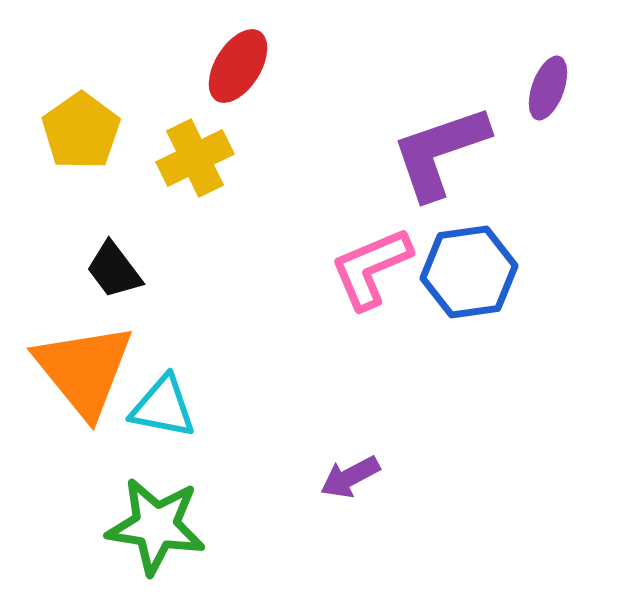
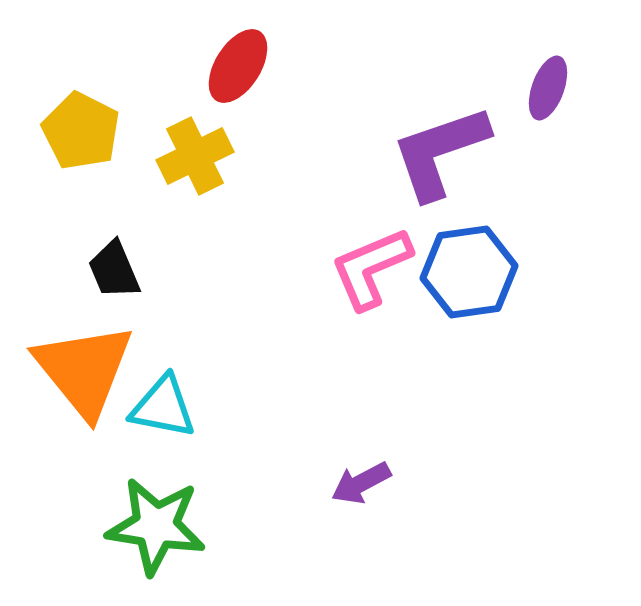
yellow pentagon: rotated 10 degrees counterclockwise
yellow cross: moved 2 px up
black trapezoid: rotated 14 degrees clockwise
purple arrow: moved 11 px right, 6 px down
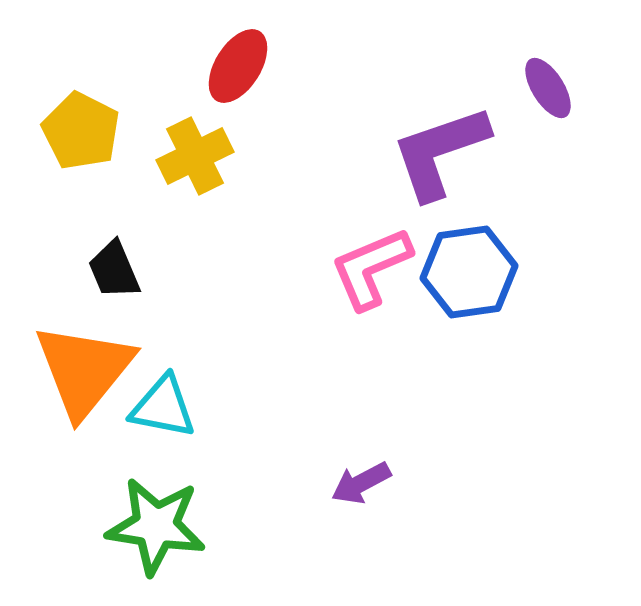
purple ellipse: rotated 52 degrees counterclockwise
orange triangle: rotated 18 degrees clockwise
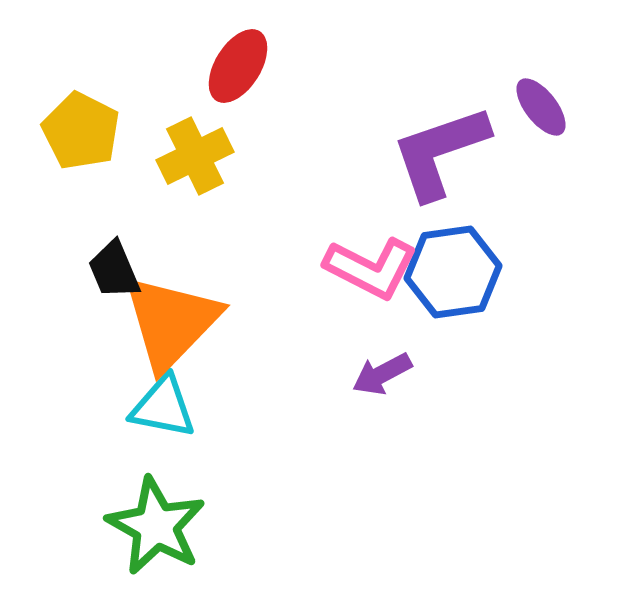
purple ellipse: moved 7 px left, 19 px down; rotated 6 degrees counterclockwise
pink L-shape: rotated 130 degrees counterclockwise
blue hexagon: moved 16 px left
orange triangle: moved 87 px right, 48 px up; rotated 5 degrees clockwise
purple arrow: moved 21 px right, 109 px up
green star: rotated 20 degrees clockwise
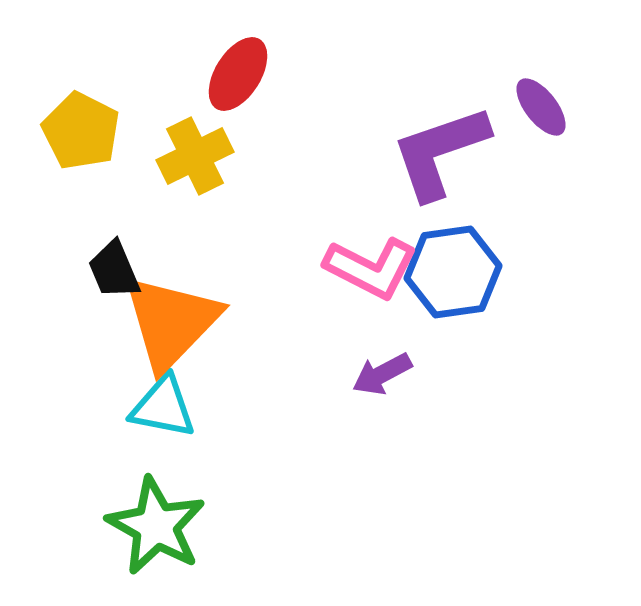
red ellipse: moved 8 px down
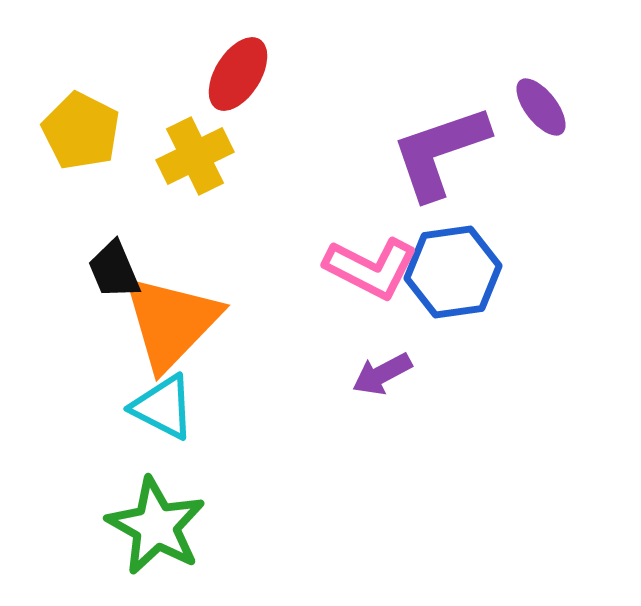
cyan triangle: rotated 16 degrees clockwise
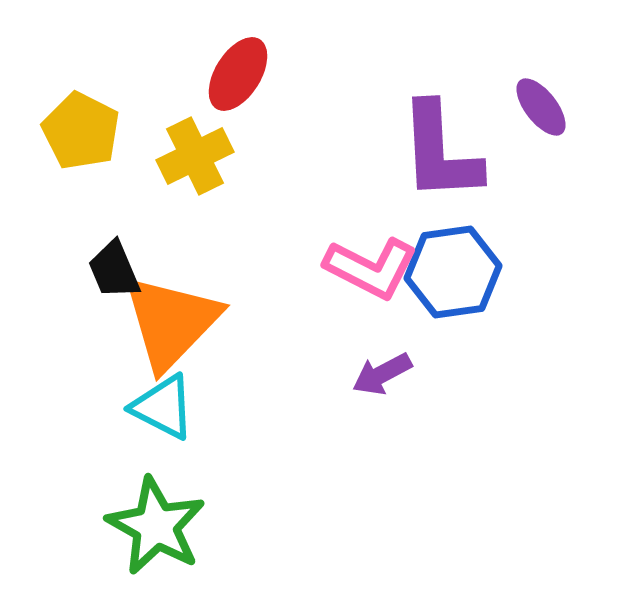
purple L-shape: rotated 74 degrees counterclockwise
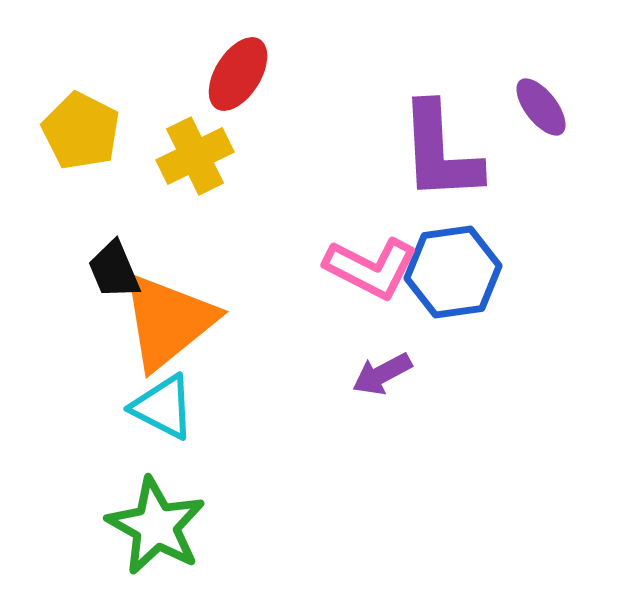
orange triangle: moved 3 px left, 1 px up; rotated 7 degrees clockwise
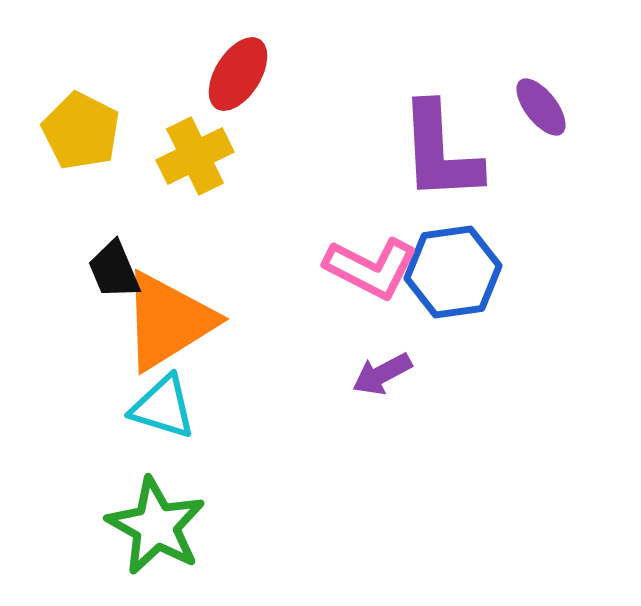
orange triangle: rotated 7 degrees clockwise
cyan triangle: rotated 10 degrees counterclockwise
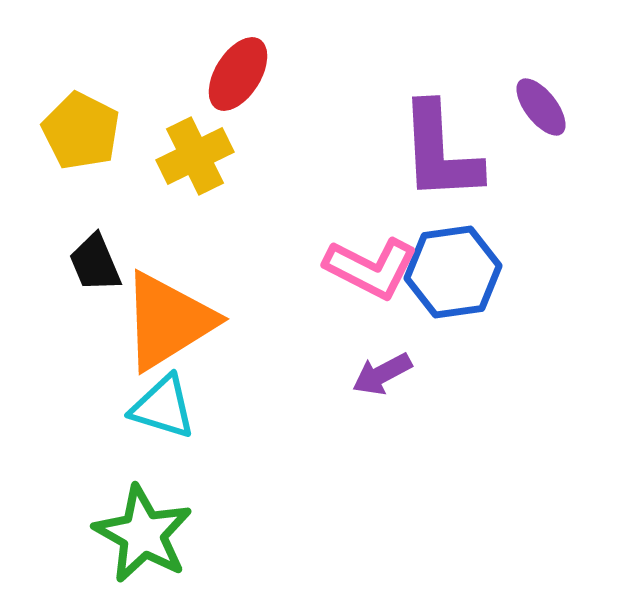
black trapezoid: moved 19 px left, 7 px up
green star: moved 13 px left, 8 px down
